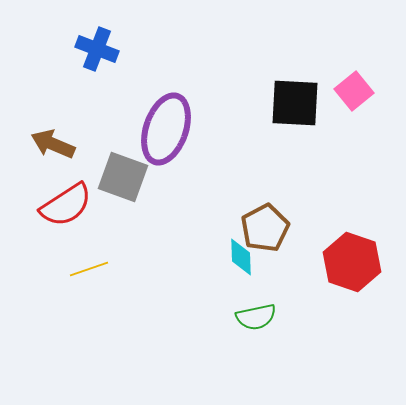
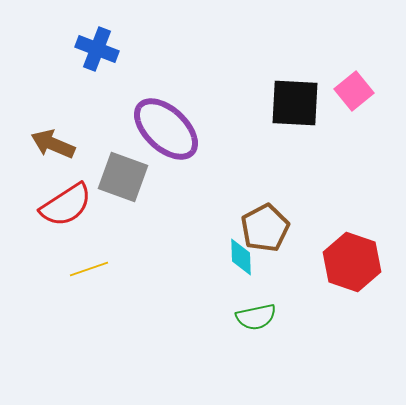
purple ellipse: rotated 66 degrees counterclockwise
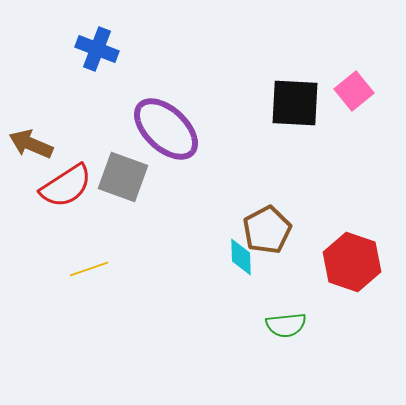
brown arrow: moved 22 px left
red semicircle: moved 19 px up
brown pentagon: moved 2 px right, 2 px down
green semicircle: moved 30 px right, 8 px down; rotated 6 degrees clockwise
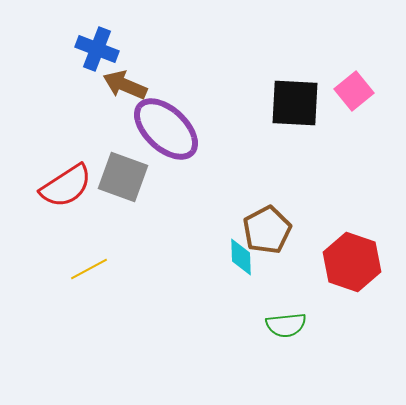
brown arrow: moved 94 px right, 59 px up
yellow line: rotated 9 degrees counterclockwise
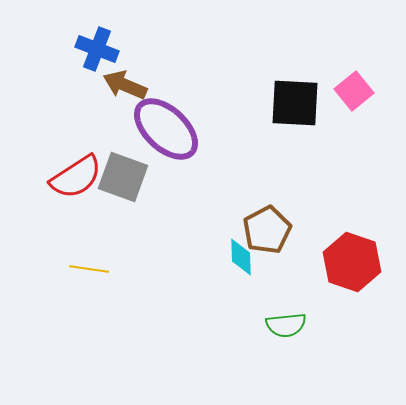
red semicircle: moved 10 px right, 9 px up
yellow line: rotated 36 degrees clockwise
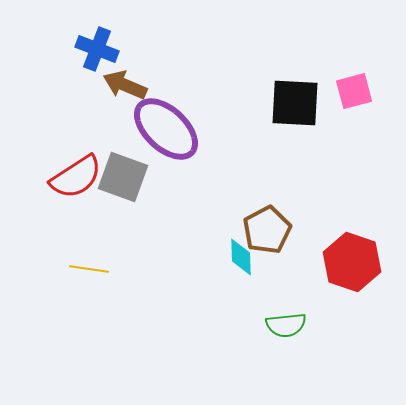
pink square: rotated 24 degrees clockwise
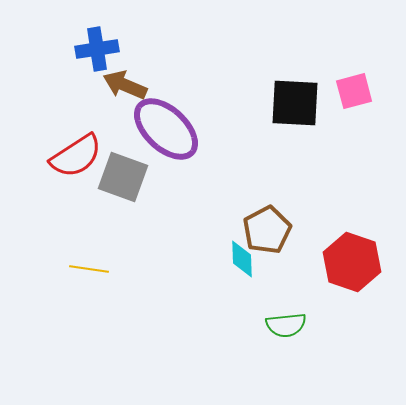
blue cross: rotated 30 degrees counterclockwise
red semicircle: moved 21 px up
cyan diamond: moved 1 px right, 2 px down
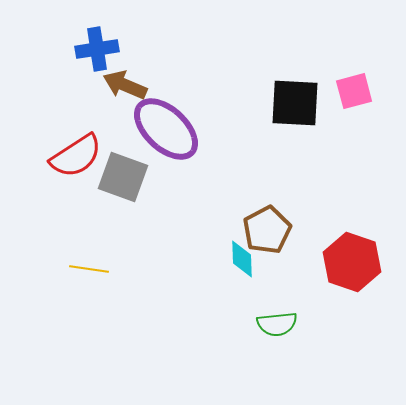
green semicircle: moved 9 px left, 1 px up
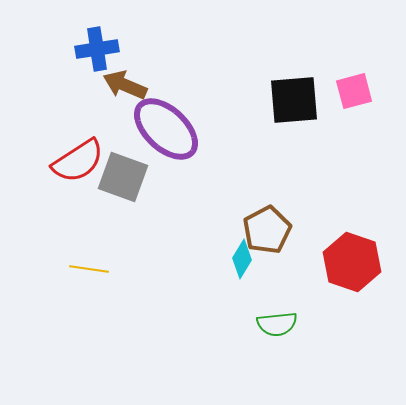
black square: moved 1 px left, 3 px up; rotated 8 degrees counterclockwise
red semicircle: moved 2 px right, 5 px down
cyan diamond: rotated 33 degrees clockwise
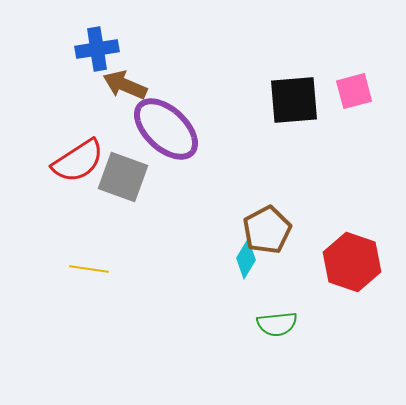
cyan diamond: moved 4 px right
